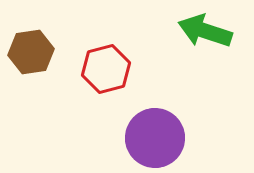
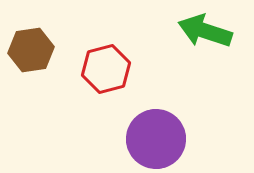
brown hexagon: moved 2 px up
purple circle: moved 1 px right, 1 px down
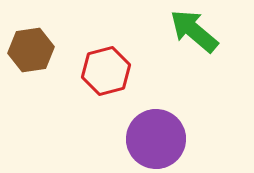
green arrow: moved 11 px left; rotated 22 degrees clockwise
red hexagon: moved 2 px down
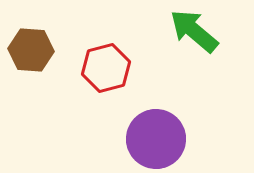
brown hexagon: rotated 12 degrees clockwise
red hexagon: moved 3 px up
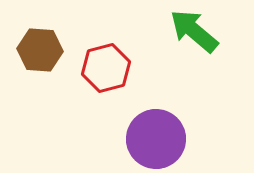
brown hexagon: moved 9 px right
